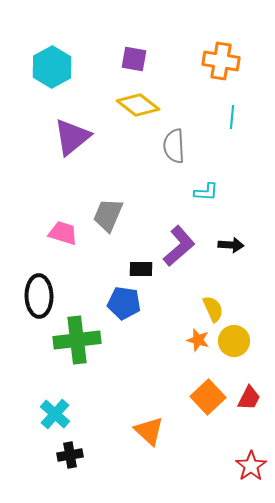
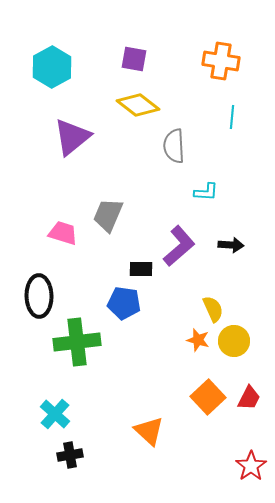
green cross: moved 2 px down
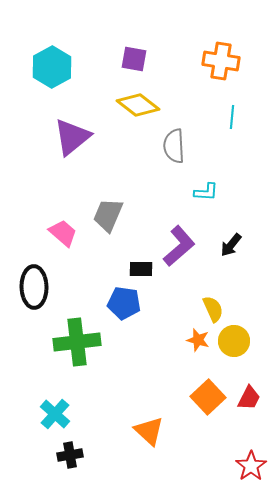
pink trapezoid: rotated 24 degrees clockwise
black arrow: rotated 125 degrees clockwise
black ellipse: moved 5 px left, 9 px up
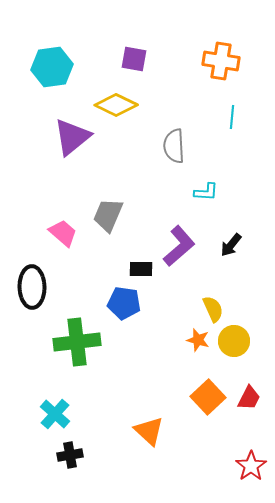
cyan hexagon: rotated 21 degrees clockwise
yellow diamond: moved 22 px left; rotated 12 degrees counterclockwise
black ellipse: moved 2 px left
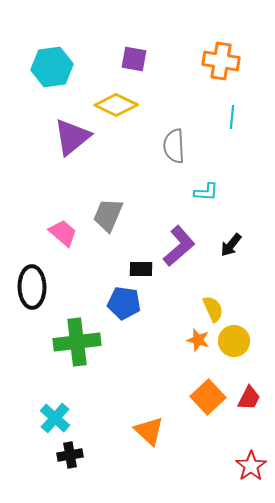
cyan cross: moved 4 px down
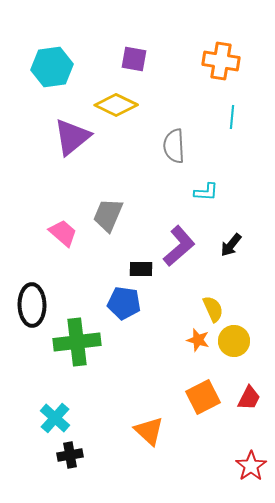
black ellipse: moved 18 px down
orange square: moved 5 px left; rotated 16 degrees clockwise
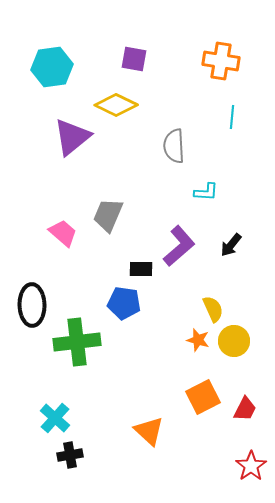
red trapezoid: moved 4 px left, 11 px down
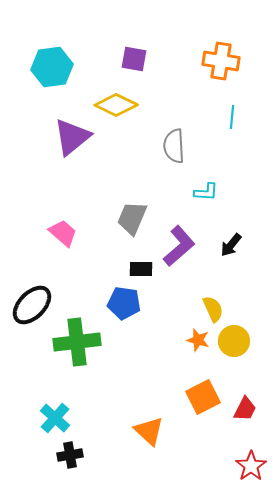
gray trapezoid: moved 24 px right, 3 px down
black ellipse: rotated 45 degrees clockwise
